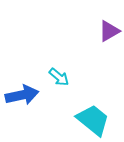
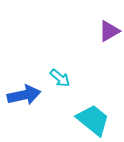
cyan arrow: moved 1 px right, 1 px down
blue arrow: moved 2 px right
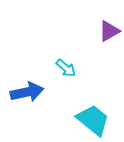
cyan arrow: moved 6 px right, 10 px up
blue arrow: moved 3 px right, 3 px up
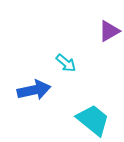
cyan arrow: moved 5 px up
blue arrow: moved 7 px right, 2 px up
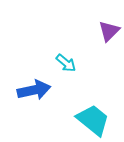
purple triangle: rotated 15 degrees counterclockwise
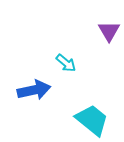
purple triangle: rotated 15 degrees counterclockwise
cyan trapezoid: moved 1 px left
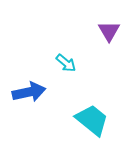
blue arrow: moved 5 px left, 2 px down
